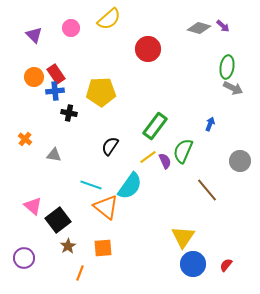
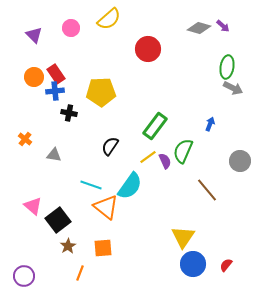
purple circle: moved 18 px down
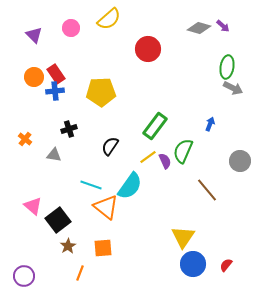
black cross: moved 16 px down; rotated 28 degrees counterclockwise
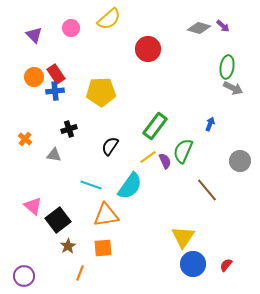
orange triangle: moved 8 px down; rotated 48 degrees counterclockwise
